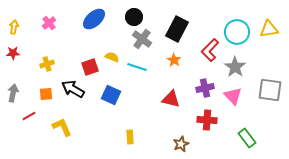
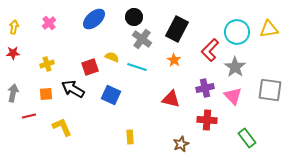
red line: rotated 16 degrees clockwise
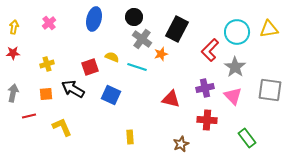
blue ellipse: rotated 35 degrees counterclockwise
orange star: moved 13 px left, 6 px up; rotated 24 degrees clockwise
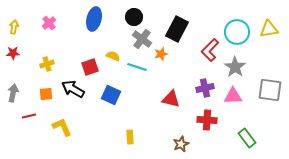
yellow semicircle: moved 1 px right, 1 px up
pink triangle: rotated 48 degrees counterclockwise
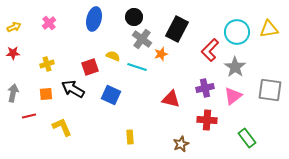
yellow arrow: rotated 56 degrees clockwise
pink triangle: rotated 36 degrees counterclockwise
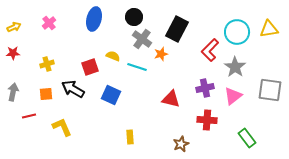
gray arrow: moved 1 px up
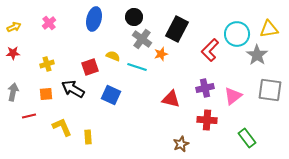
cyan circle: moved 2 px down
gray star: moved 22 px right, 12 px up
yellow rectangle: moved 42 px left
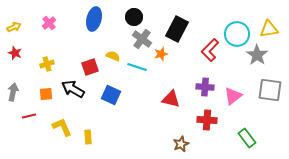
red star: moved 2 px right; rotated 24 degrees clockwise
purple cross: moved 1 px up; rotated 18 degrees clockwise
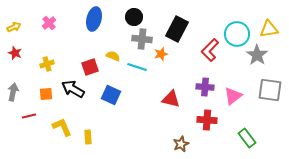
gray cross: rotated 30 degrees counterclockwise
